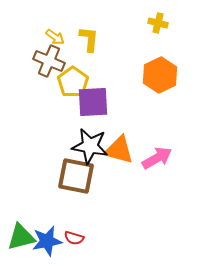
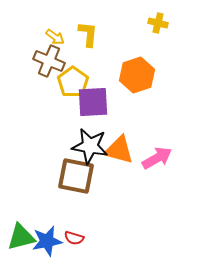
yellow L-shape: moved 1 px left, 5 px up
orange hexagon: moved 23 px left; rotated 8 degrees clockwise
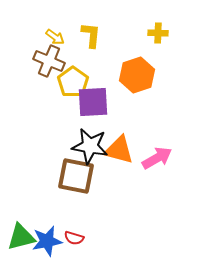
yellow cross: moved 10 px down; rotated 12 degrees counterclockwise
yellow L-shape: moved 3 px right, 1 px down
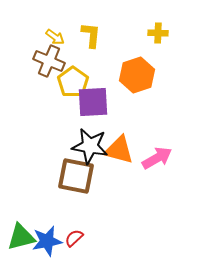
red semicircle: rotated 120 degrees clockwise
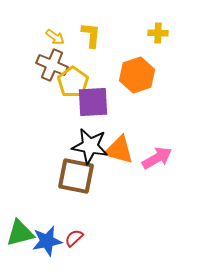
brown cross: moved 3 px right, 4 px down
green triangle: moved 1 px left, 4 px up
